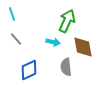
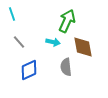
gray line: moved 3 px right, 3 px down
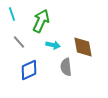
green arrow: moved 26 px left
cyan arrow: moved 3 px down
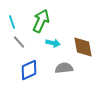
cyan line: moved 8 px down
cyan arrow: moved 2 px up
gray semicircle: moved 2 px left, 1 px down; rotated 90 degrees clockwise
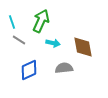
gray line: moved 2 px up; rotated 16 degrees counterclockwise
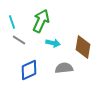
brown diamond: rotated 20 degrees clockwise
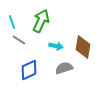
cyan arrow: moved 3 px right, 3 px down
gray semicircle: rotated 12 degrees counterclockwise
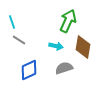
green arrow: moved 27 px right
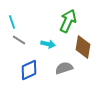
cyan arrow: moved 8 px left, 2 px up
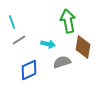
green arrow: rotated 35 degrees counterclockwise
gray line: rotated 64 degrees counterclockwise
gray semicircle: moved 2 px left, 6 px up
